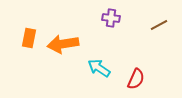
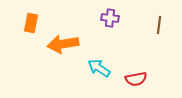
purple cross: moved 1 px left
brown line: rotated 54 degrees counterclockwise
orange rectangle: moved 2 px right, 15 px up
red semicircle: rotated 55 degrees clockwise
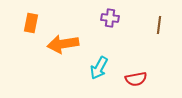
cyan arrow: rotated 95 degrees counterclockwise
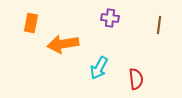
red semicircle: rotated 85 degrees counterclockwise
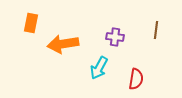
purple cross: moved 5 px right, 19 px down
brown line: moved 3 px left, 5 px down
red semicircle: rotated 15 degrees clockwise
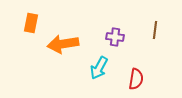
brown line: moved 1 px left
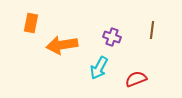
brown line: moved 3 px left
purple cross: moved 3 px left; rotated 12 degrees clockwise
orange arrow: moved 1 px left, 1 px down
red semicircle: rotated 120 degrees counterclockwise
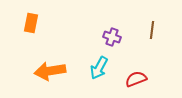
orange arrow: moved 12 px left, 26 px down
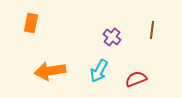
purple cross: rotated 18 degrees clockwise
cyan arrow: moved 3 px down
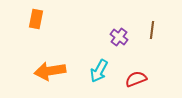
orange rectangle: moved 5 px right, 4 px up
purple cross: moved 7 px right
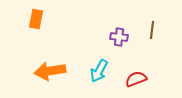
purple cross: rotated 30 degrees counterclockwise
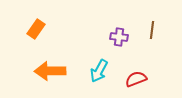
orange rectangle: moved 10 px down; rotated 24 degrees clockwise
orange arrow: rotated 8 degrees clockwise
